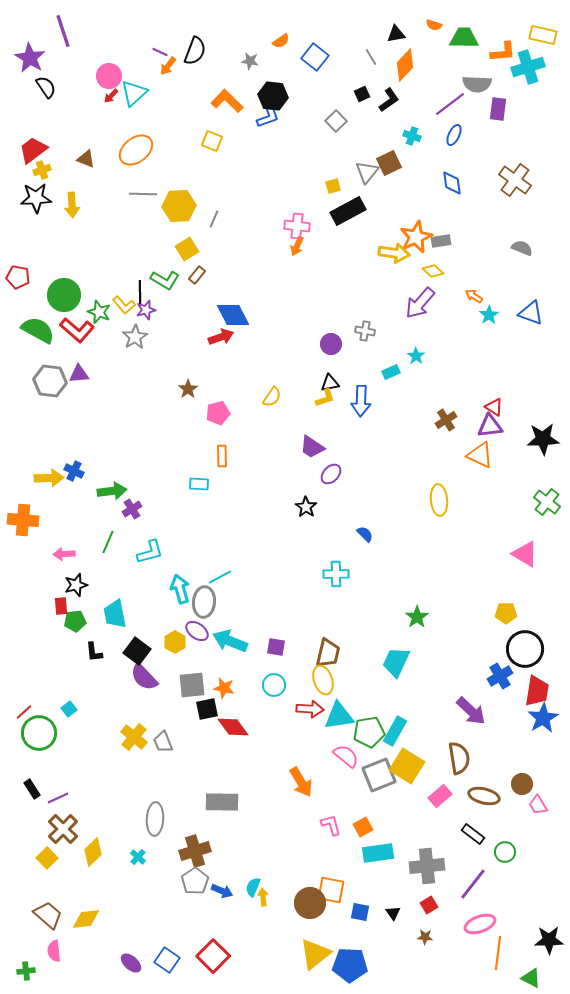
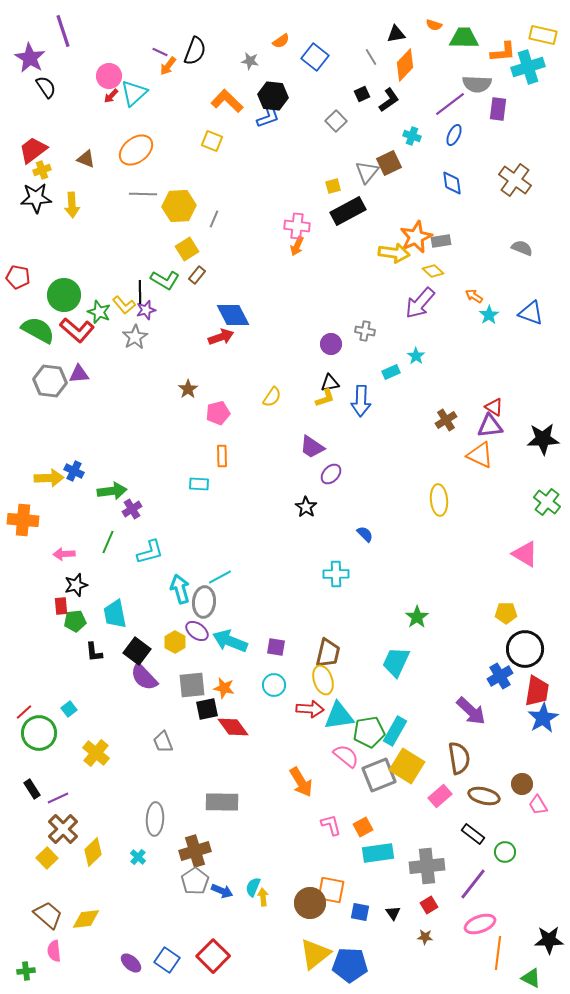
yellow cross at (134, 737): moved 38 px left, 16 px down
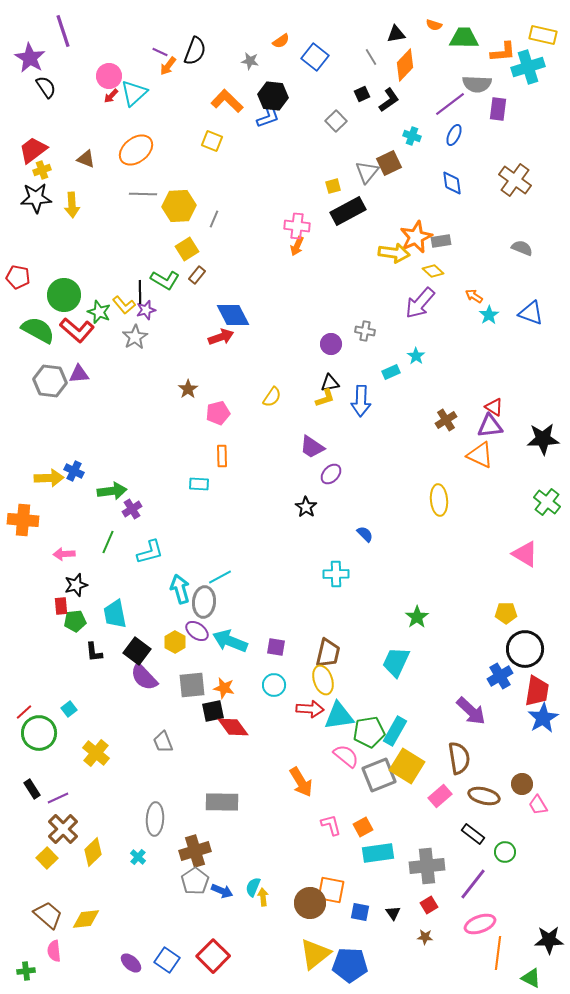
black square at (207, 709): moved 6 px right, 2 px down
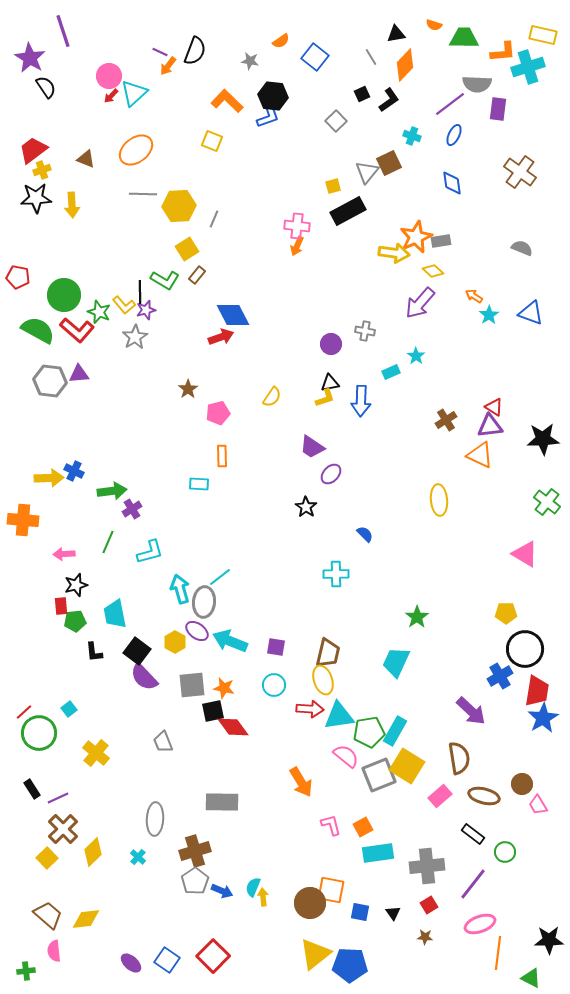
brown cross at (515, 180): moved 5 px right, 8 px up
cyan line at (220, 577): rotated 10 degrees counterclockwise
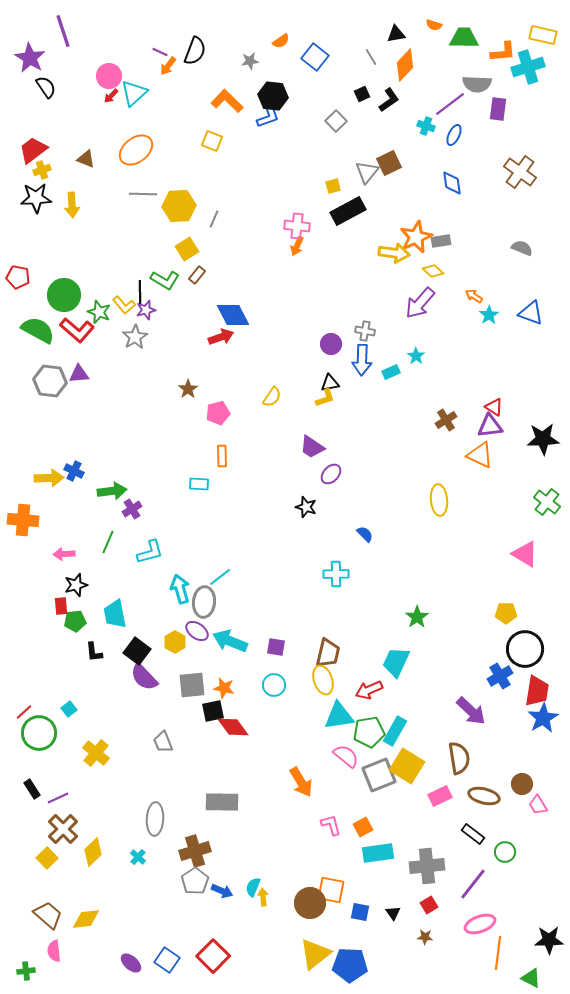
gray star at (250, 61): rotated 18 degrees counterclockwise
cyan cross at (412, 136): moved 14 px right, 10 px up
blue arrow at (361, 401): moved 1 px right, 41 px up
black star at (306, 507): rotated 15 degrees counterclockwise
red arrow at (310, 709): moved 59 px right, 19 px up; rotated 152 degrees clockwise
pink rectangle at (440, 796): rotated 15 degrees clockwise
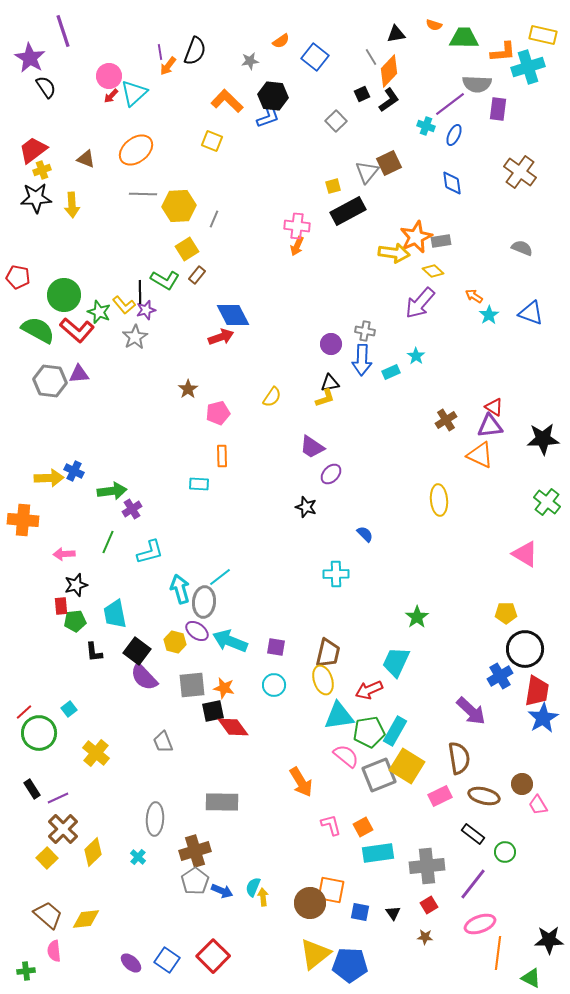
purple line at (160, 52): rotated 56 degrees clockwise
orange diamond at (405, 65): moved 16 px left, 6 px down
yellow hexagon at (175, 642): rotated 15 degrees counterclockwise
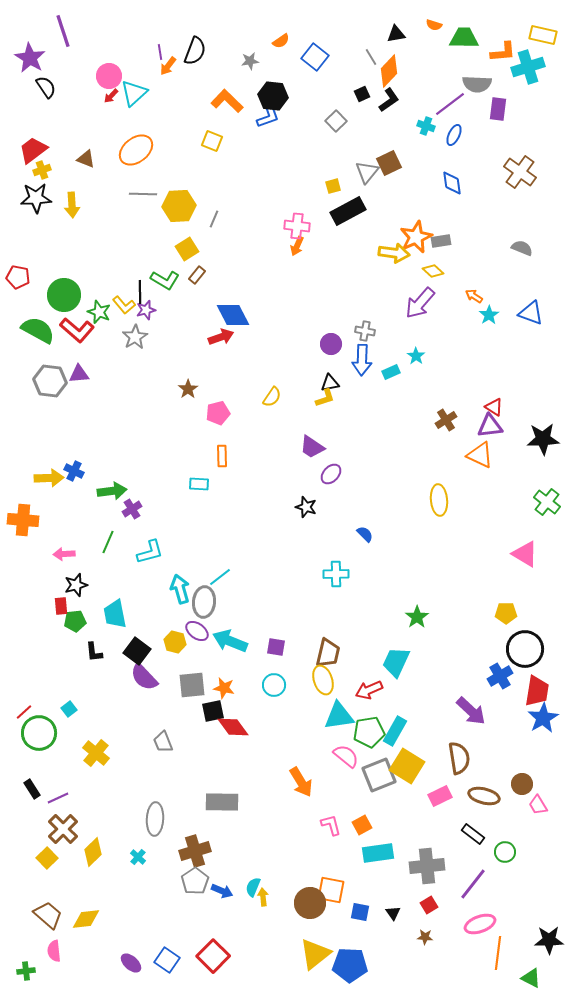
orange square at (363, 827): moved 1 px left, 2 px up
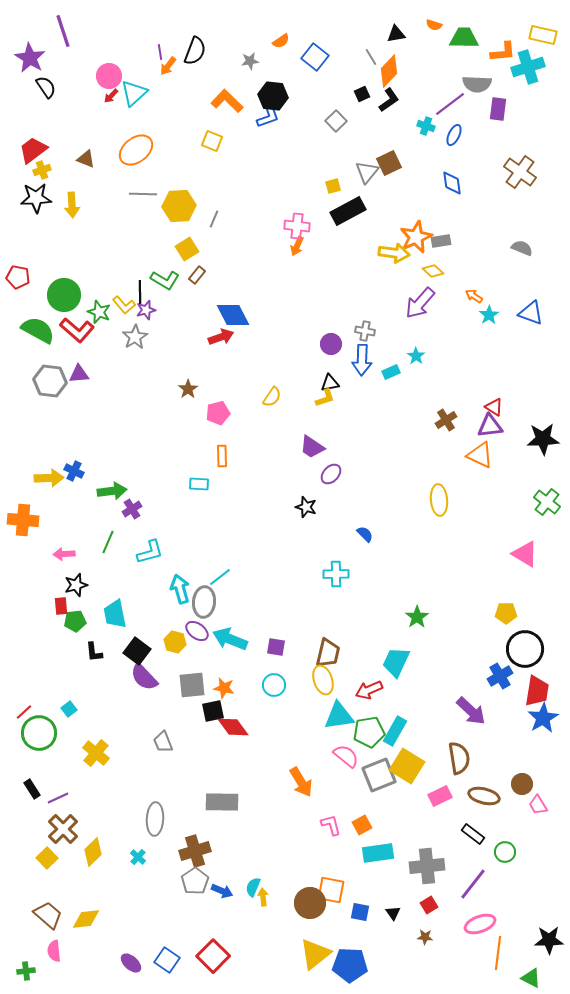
cyan arrow at (230, 641): moved 2 px up
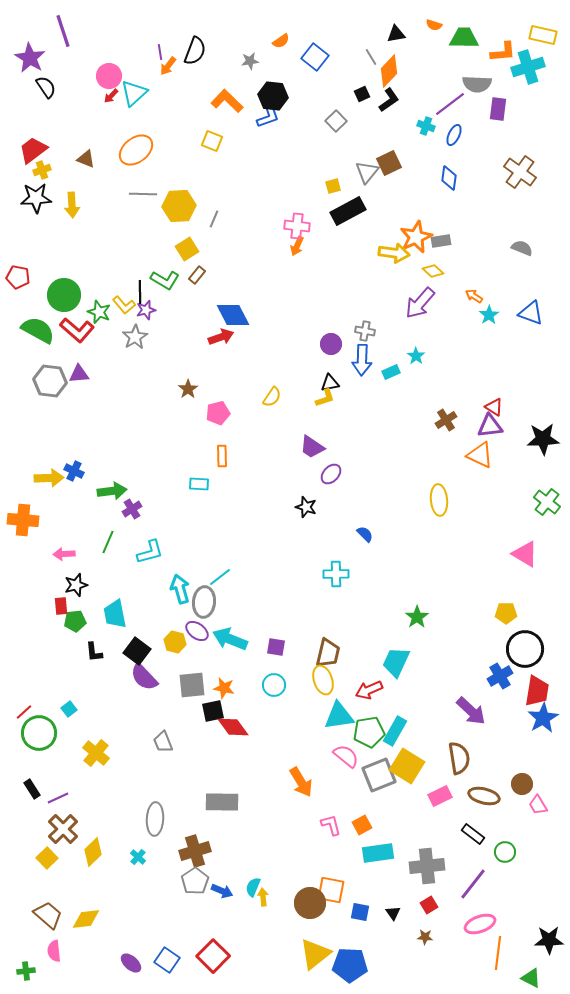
blue diamond at (452, 183): moved 3 px left, 5 px up; rotated 15 degrees clockwise
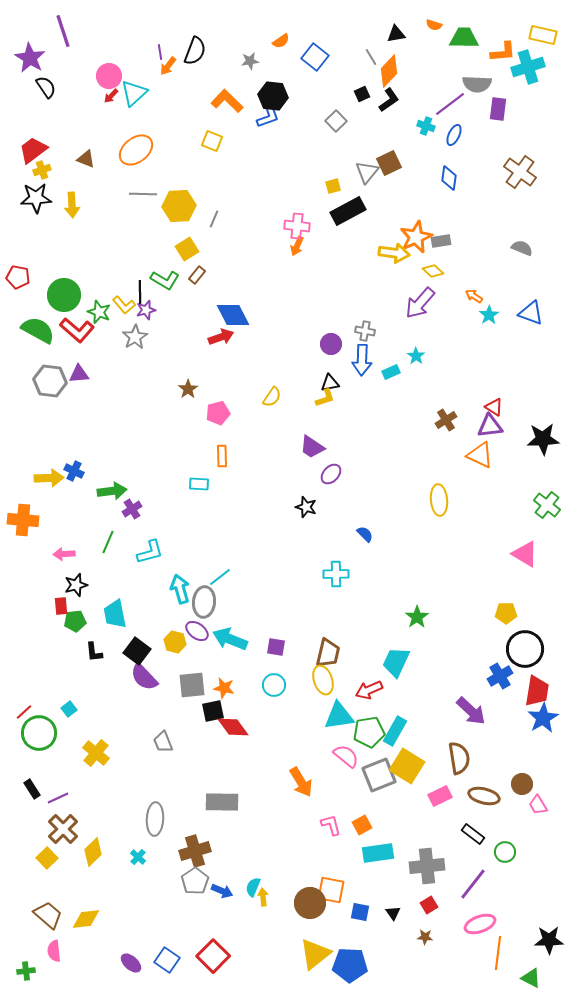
green cross at (547, 502): moved 3 px down
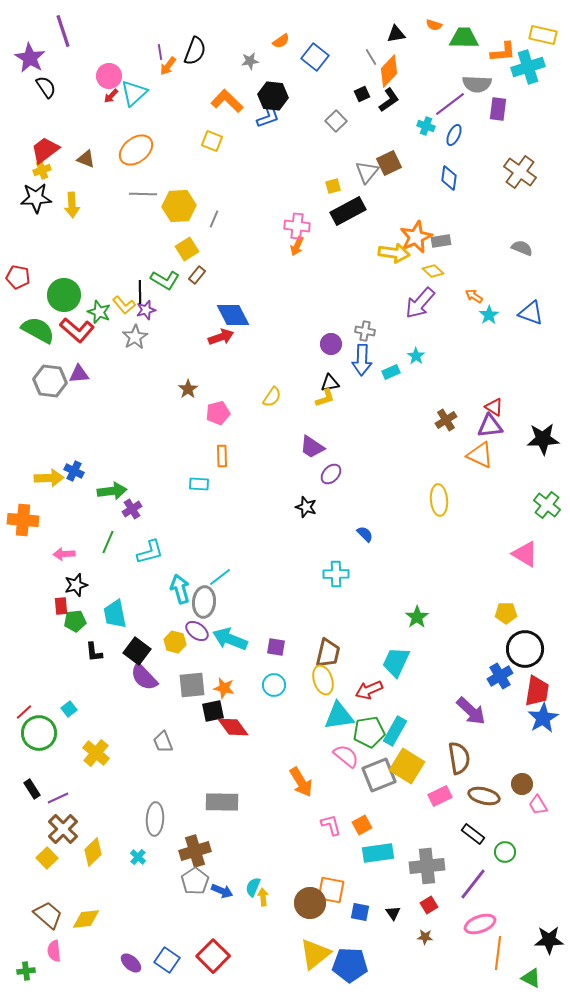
red trapezoid at (33, 150): moved 12 px right
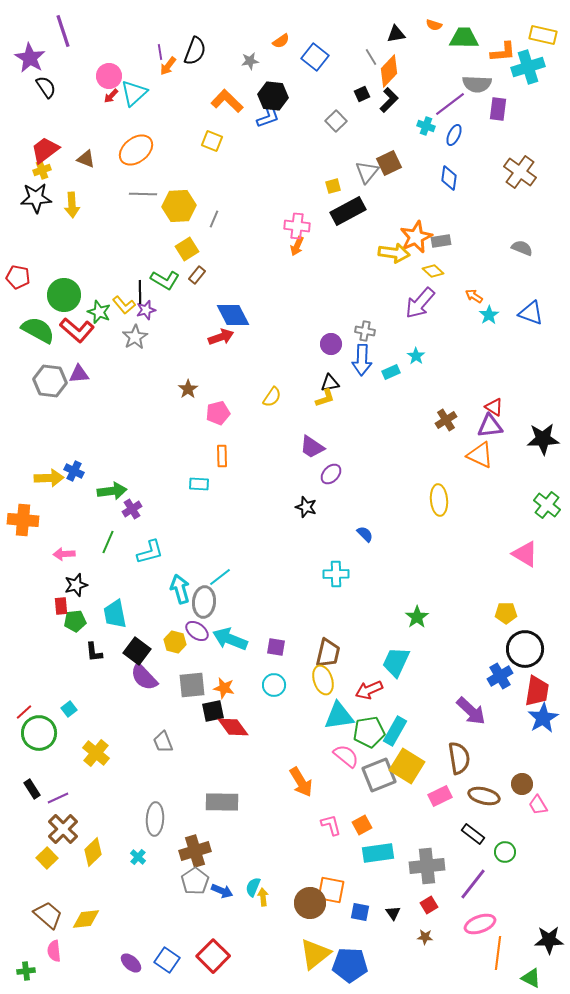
black L-shape at (389, 100): rotated 10 degrees counterclockwise
